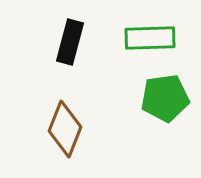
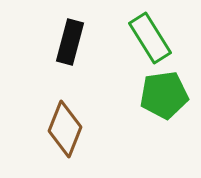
green rectangle: rotated 60 degrees clockwise
green pentagon: moved 1 px left, 3 px up
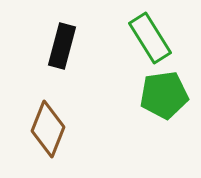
black rectangle: moved 8 px left, 4 px down
brown diamond: moved 17 px left
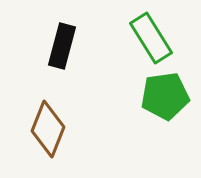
green rectangle: moved 1 px right
green pentagon: moved 1 px right, 1 px down
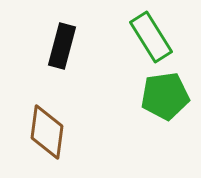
green rectangle: moved 1 px up
brown diamond: moved 1 px left, 3 px down; rotated 14 degrees counterclockwise
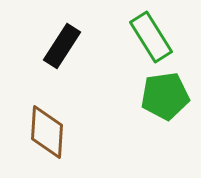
black rectangle: rotated 18 degrees clockwise
brown diamond: rotated 4 degrees counterclockwise
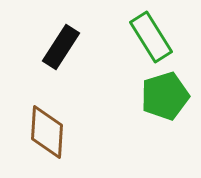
black rectangle: moved 1 px left, 1 px down
green pentagon: rotated 9 degrees counterclockwise
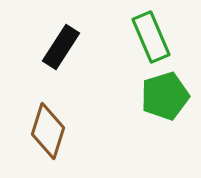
green rectangle: rotated 9 degrees clockwise
brown diamond: moved 1 px right, 1 px up; rotated 14 degrees clockwise
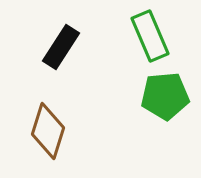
green rectangle: moved 1 px left, 1 px up
green pentagon: rotated 12 degrees clockwise
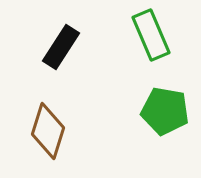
green rectangle: moved 1 px right, 1 px up
green pentagon: moved 15 px down; rotated 15 degrees clockwise
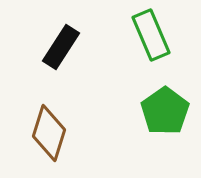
green pentagon: rotated 27 degrees clockwise
brown diamond: moved 1 px right, 2 px down
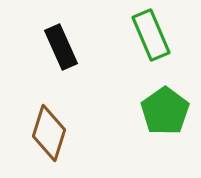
black rectangle: rotated 57 degrees counterclockwise
